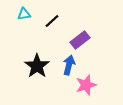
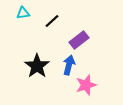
cyan triangle: moved 1 px left, 1 px up
purple rectangle: moved 1 px left
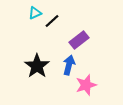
cyan triangle: moved 12 px right; rotated 16 degrees counterclockwise
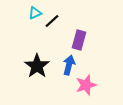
purple rectangle: rotated 36 degrees counterclockwise
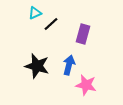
black line: moved 1 px left, 3 px down
purple rectangle: moved 4 px right, 6 px up
black star: rotated 20 degrees counterclockwise
pink star: rotated 30 degrees clockwise
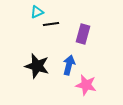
cyan triangle: moved 2 px right, 1 px up
black line: rotated 35 degrees clockwise
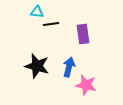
cyan triangle: rotated 32 degrees clockwise
purple rectangle: rotated 24 degrees counterclockwise
blue arrow: moved 2 px down
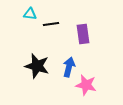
cyan triangle: moved 7 px left, 2 px down
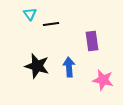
cyan triangle: rotated 48 degrees clockwise
purple rectangle: moved 9 px right, 7 px down
blue arrow: rotated 18 degrees counterclockwise
pink star: moved 17 px right, 5 px up
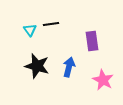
cyan triangle: moved 16 px down
blue arrow: rotated 18 degrees clockwise
pink star: rotated 15 degrees clockwise
